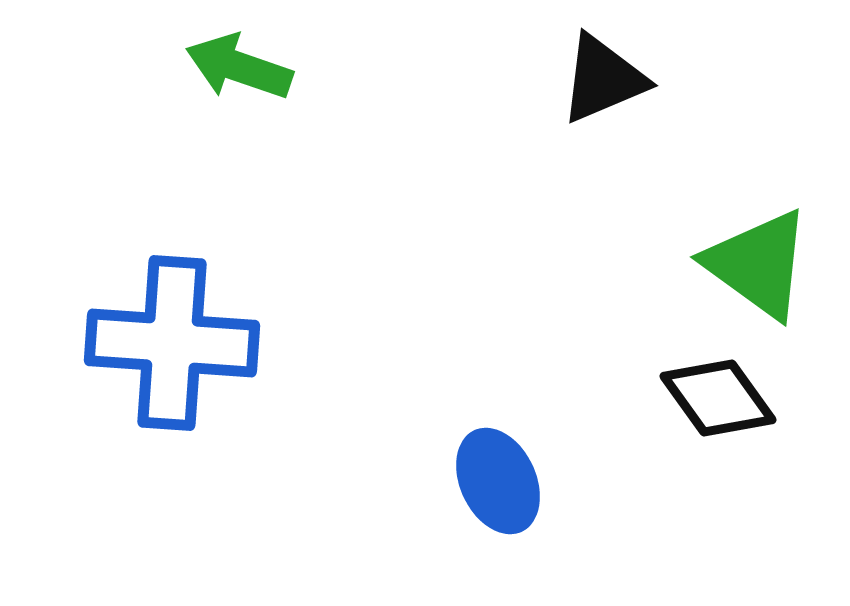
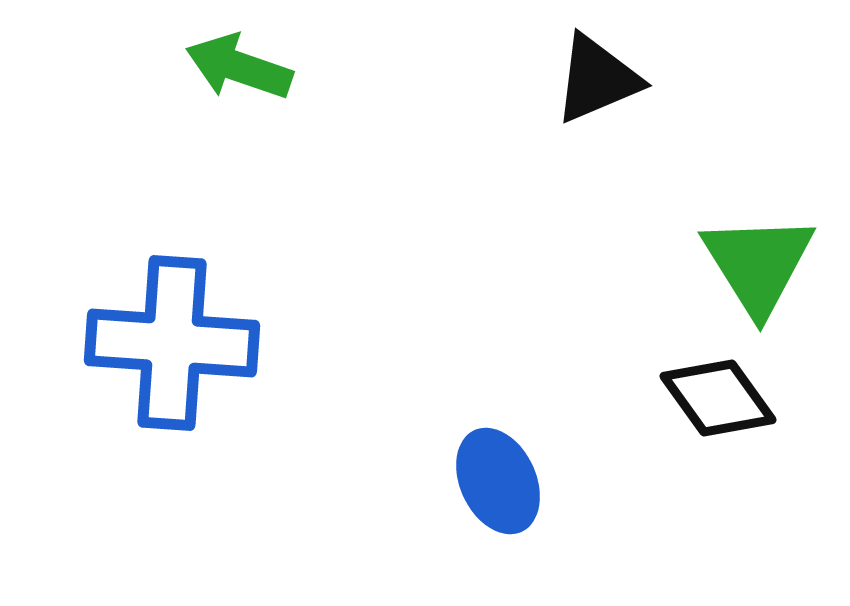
black triangle: moved 6 px left
green triangle: rotated 22 degrees clockwise
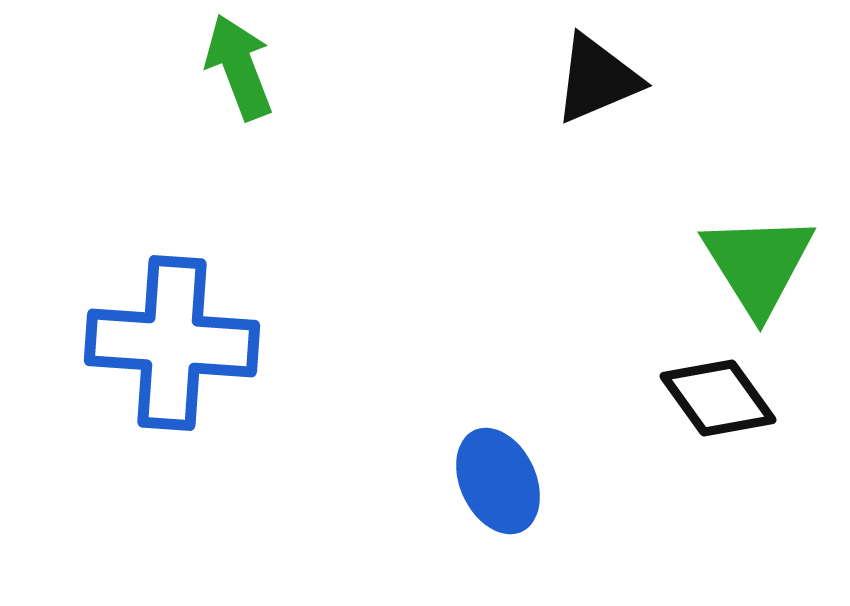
green arrow: rotated 50 degrees clockwise
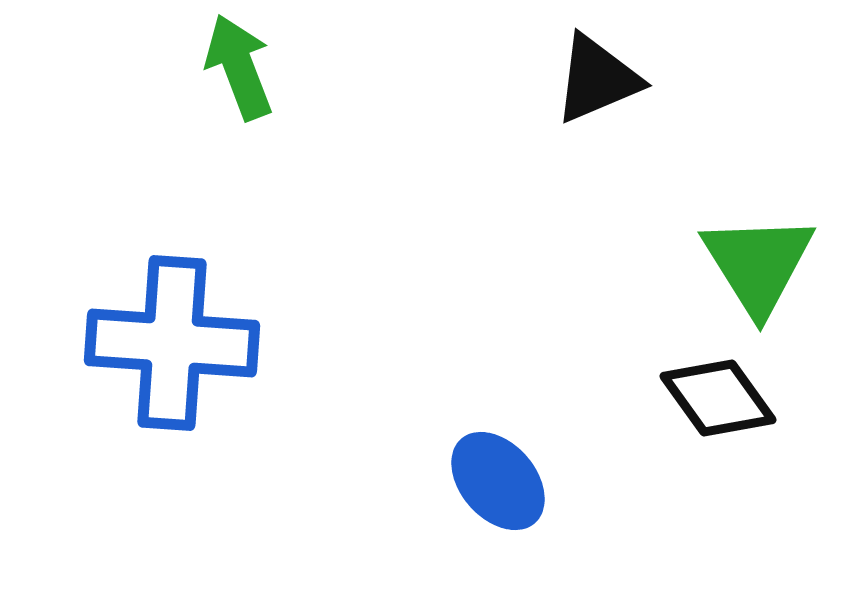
blue ellipse: rotated 16 degrees counterclockwise
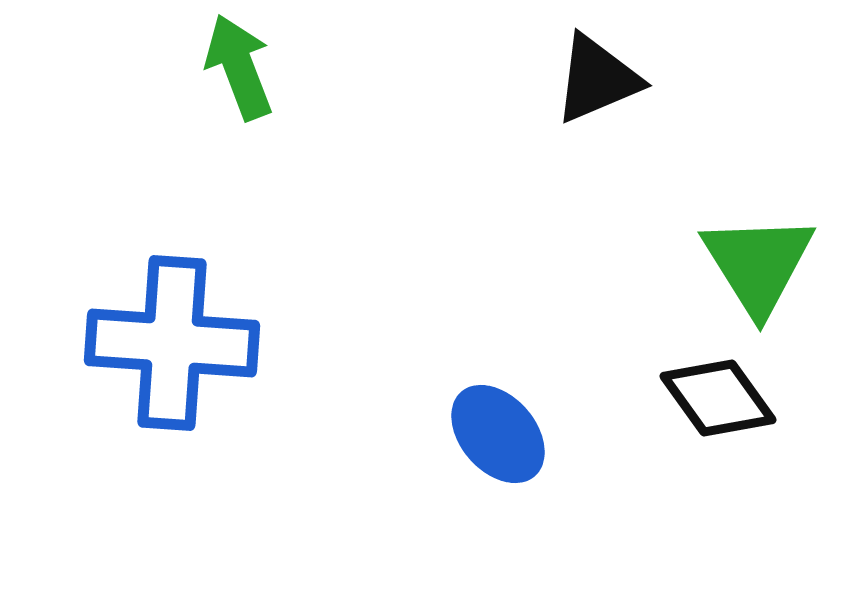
blue ellipse: moved 47 px up
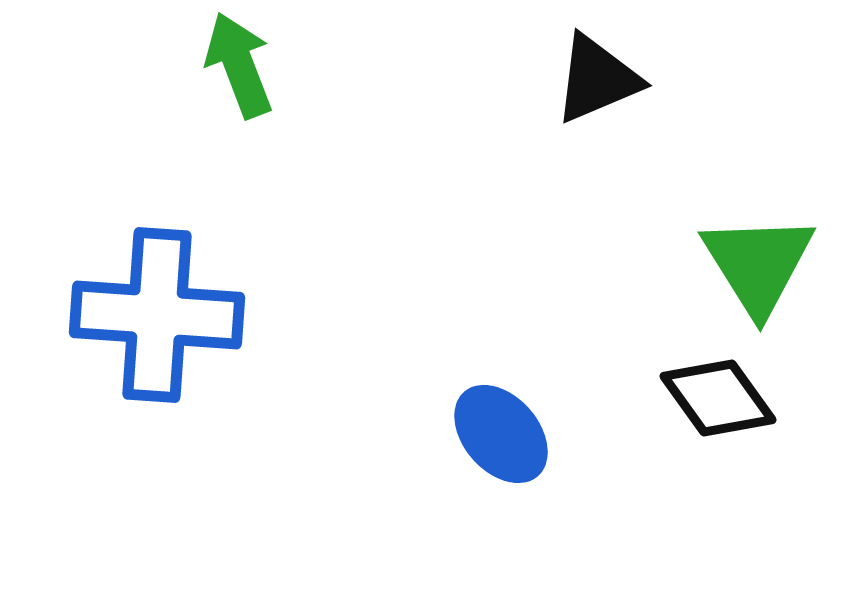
green arrow: moved 2 px up
blue cross: moved 15 px left, 28 px up
blue ellipse: moved 3 px right
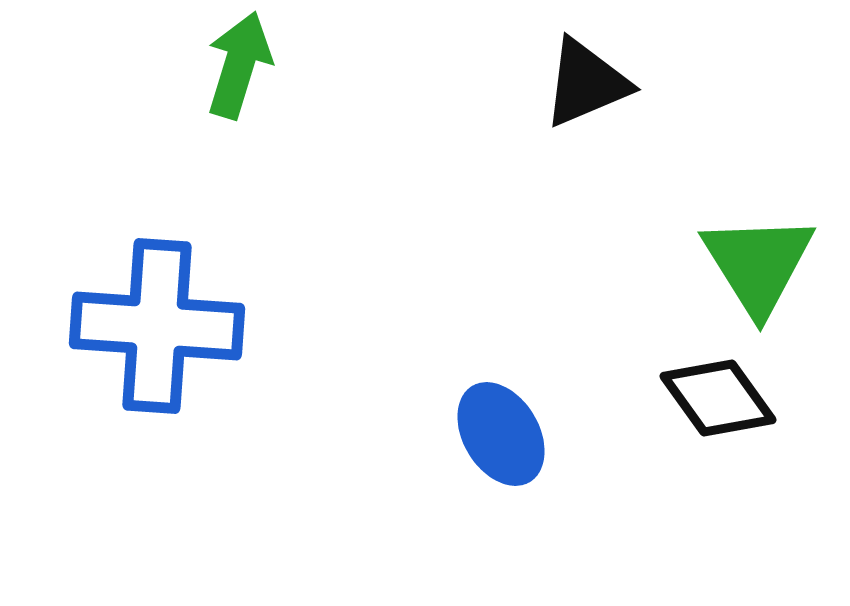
green arrow: rotated 38 degrees clockwise
black triangle: moved 11 px left, 4 px down
blue cross: moved 11 px down
blue ellipse: rotated 10 degrees clockwise
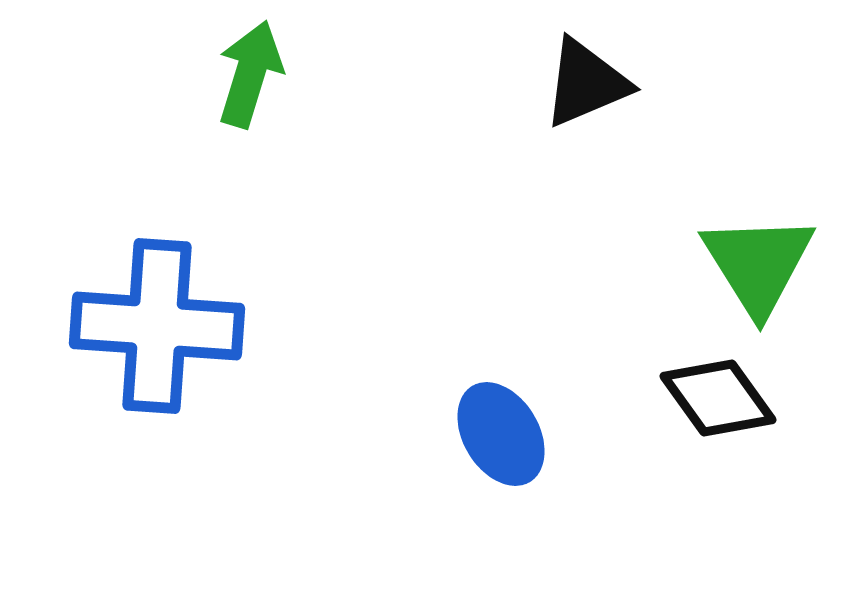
green arrow: moved 11 px right, 9 px down
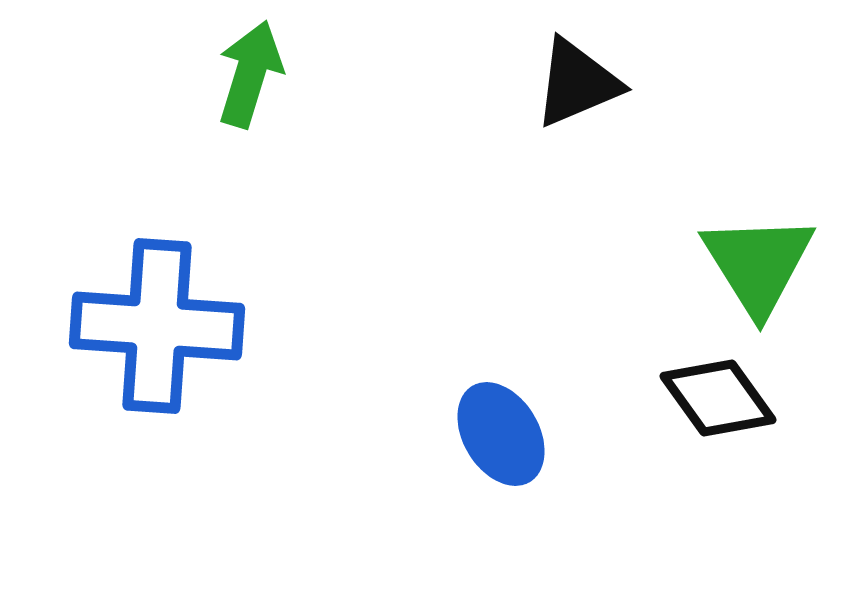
black triangle: moved 9 px left
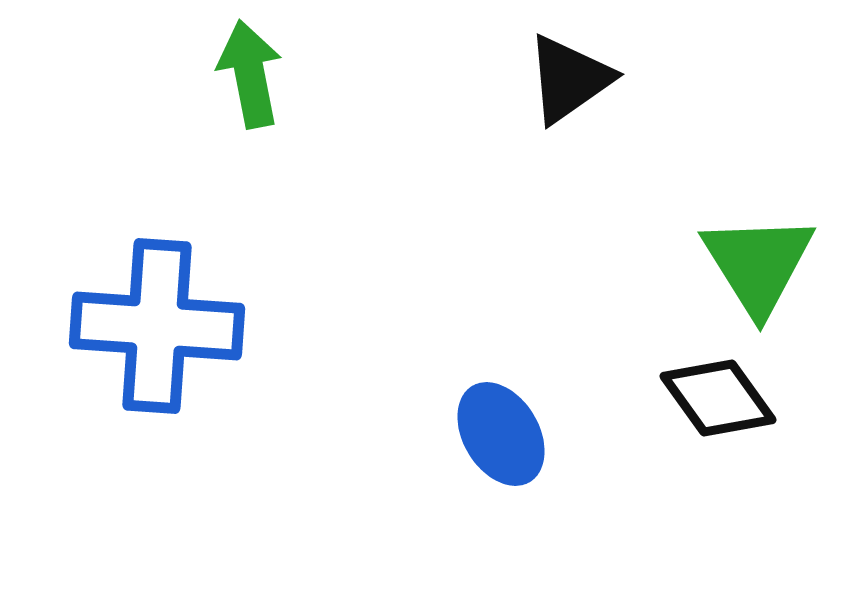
green arrow: rotated 28 degrees counterclockwise
black triangle: moved 8 px left, 4 px up; rotated 12 degrees counterclockwise
